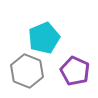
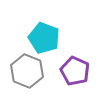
cyan pentagon: rotated 28 degrees counterclockwise
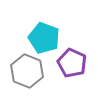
purple pentagon: moved 3 px left, 8 px up
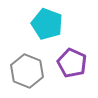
cyan pentagon: moved 3 px right, 14 px up
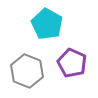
cyan pentagon: rotated 8 degrees clockwise
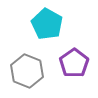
purple pentagon: moved 2 px right; rotated 12 degrees clockwise
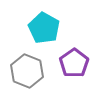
cyan pentagon: moved 3 px left, 4 px down
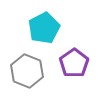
cyan pentagon: rotated 16 degrees clockwise
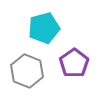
cyan pentagon: rotated 12 degrees clockwise
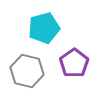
gray hexagon: rotated 8 degrees counterclockwise
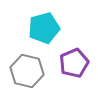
purple pentagon: rotated 12 degrees clockwise
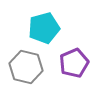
gray hexagon: moved 1 px left, 4 px up
